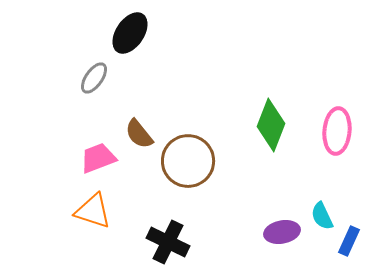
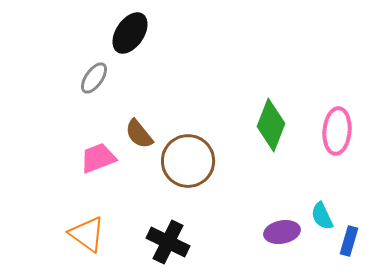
orange triangle: moved 6 px left, 23 px down; rotated 18 degrees clockwise
blue rectangle: rotated 8 degrees counterclockwise
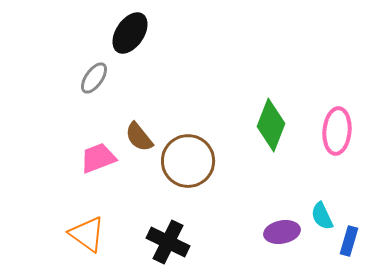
brown semicircle: moved 3 px down
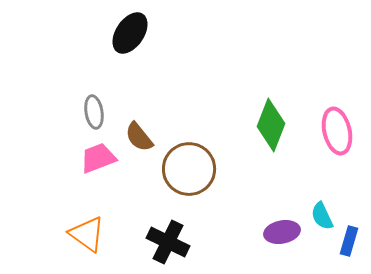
gray ellipse: moved 34 px down; rotated 44 degrees counterclockwise
pink ellipse: rotated 18 degrees counterclockwise
brown circle: moved 1 px right, 8 px down
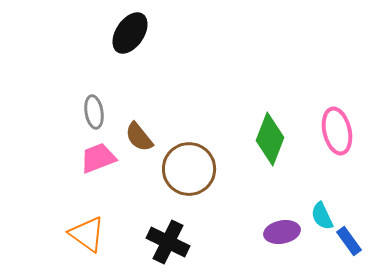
green diamond: moved 1 px left, 14 px down
blue rectangle: rotated 52 degrees counterclockwise
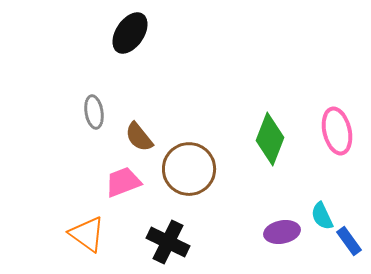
pink trapezoid: moved 25 px right, 24 px down
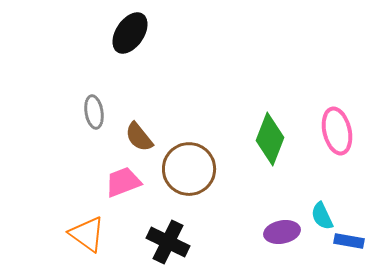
blue rectangle: rotated 44 degrees counterclockwise
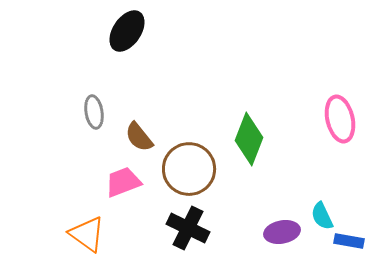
black ellipse: moved 3 px left, 2 px up
pink ellipse: moved 3 px right, 12 px up
green diamond: moved 21 px left
black cross: moved 20 px right, 14 px up
